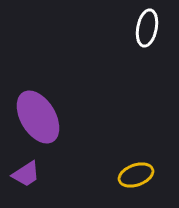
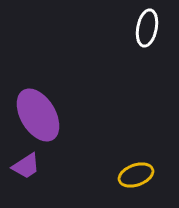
purple ellipse: moved 2 px up
purple trapezoid: moved 8 px up
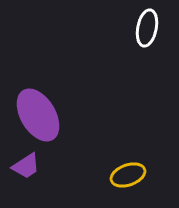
yellow ellipse: moved 8 px left
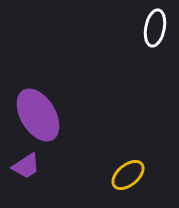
white ellipse: moved 8 px right
yellow ellipse: rotated 20 degrees counterclockwise
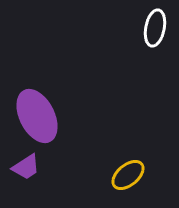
purple ellipse: moved 1 px left, 1 px down; rotated 4 degrees clockwise
purple trapezoid: moved 1 px down
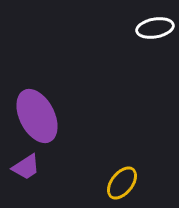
white ellipse: rotated 69 degrees clockwise
yellow ellipse: moved 6 px left, 8 px down; rotated 12 degrees counterclockwise
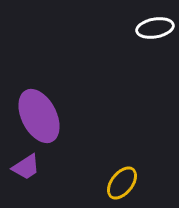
purple ellipse: moved 2 px right
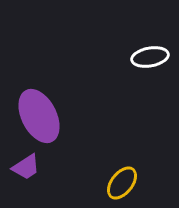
white ellipse: moved 5 px left, 29 px down
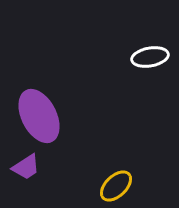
yellow ellipse: moved 6 px left, 3 px down; rotated 8 degrees clockwise
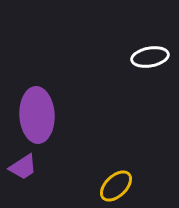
purple ellipse: moved 2 px left, 1 px up; rotated 24 degrees clockwise
purple trapezoid: moved 3 px left
